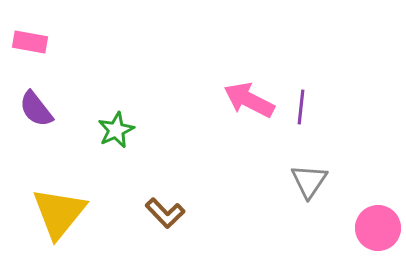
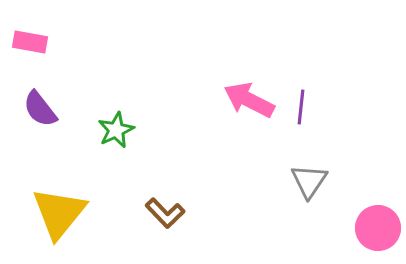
purple semicircle: moved 4 px right
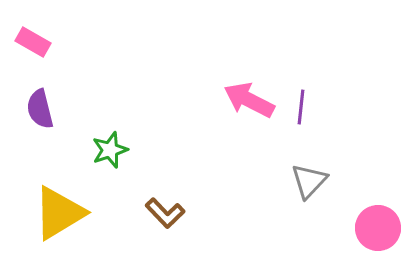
pink rectangle: moved 3 px right; rotated 20 degrees clockwise
purple semicircle: rotated 24 degrees clockwise
green star: moved 6 px left, 20 px down; rotated 6 degrees clockwise
gray triangle: rotated 9 degrees clockwise
yellow triangle: rotated 20 degrees clockwise
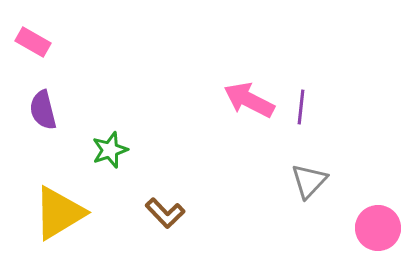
purple semicircle: moved 3 px right, 1 px down
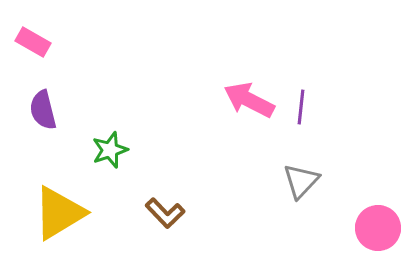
gray triangle: moved 8 px left
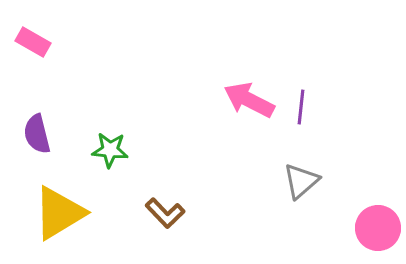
purple semicircle: moved 6 px left, 24 px down
green star: rotated 24 degrees clockwise
gray triangle: rotated 6 degrees clockwise
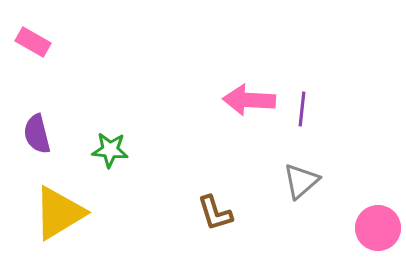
pink arrow: rotated 24 degrees counterclockwise
purple line: moved 1 px right, 2 px down
brown L-shape: moved 50 px right; rotated 27 degrees clockwise
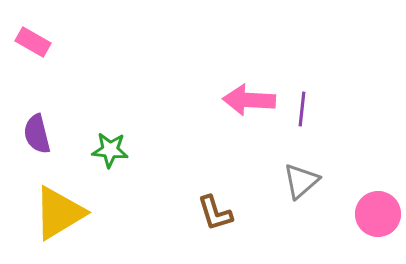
pink circle: moved 14 px up
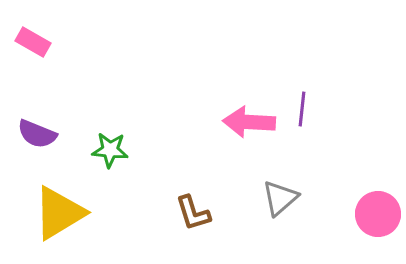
pink arrow: moved 22 px down
purple semicircle: rotated 54 degrees counterclockwise
gray triangle: moved 21 px left, 17 px down
brown L-shape: moved 22 px left
